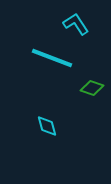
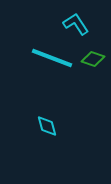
green diamond: moved 1 px right, 29 px up
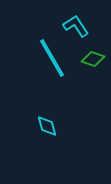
cyan L-shape: moved 2 px down
cyan line: rotated 39 degrees clockwise
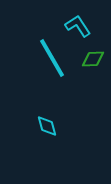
cyan L-shape: moved 2 px right
green diamond: rotated 20 degrees counterclockwise
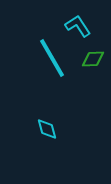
cyan diamond: moved 3 px down
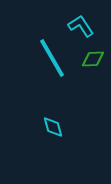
cyan L-shape: moved 3 px right
cyan diamond: moved 6 px right, 2 px up
